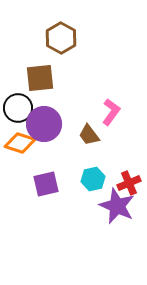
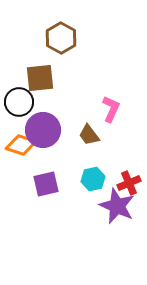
black circle: moved 1 px right, 6 px up
pink L-shape: moved 3 px up; rotated 12 degrees counterclockwise
purple circle: moved 1 px left, 6 px down
orange diamond: moved 1 px right, 2 px down
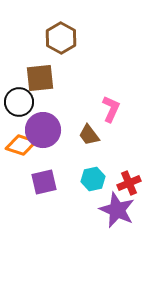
purple square: moved 2 px left, 2 px up
purple star: moved 4 px down
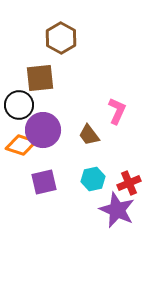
black circle: moved 3 px down
pink L-shape: moved 6 px right, 2 px down
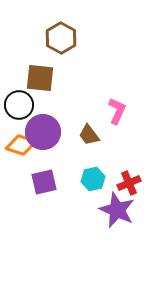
brown square: rotated 12 degrees clockwise
purple circle: moved 2 px down
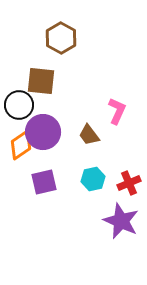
brown square: moved 1 px right, 3 px down
orange diamond: rotated 52 degrees counterclockwise
purple star: moved 4 px right, 11 px down
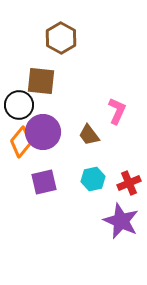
orange diamond: moved 3 px up; rotated 16 degrees counterclockwise
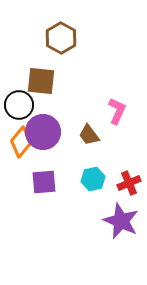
purple square: rotated 8 degrees clockwise
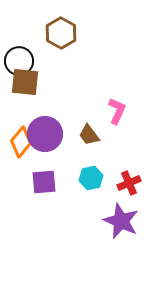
brown hexagon: moved 5 px up
brown square: moved 16 px left, 1 px down
black circle: moved 44 px up
purple circle: moved 2 px right, 2 px down
cyan hexagon: moved 2 px left, 1 px up
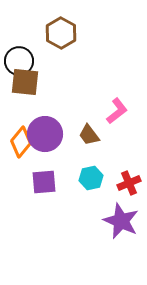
pink L-shape: rotated 28 degrees clockwise
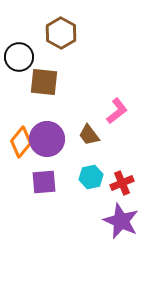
black circle: moved 4 px up
brown square: moved 19 px right
purple circle: moved 2 px right, 5 px down
cyan hexagon: moved 1 px up
red cross: moved 7 px left
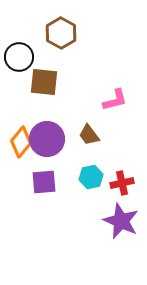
pink L-shape: moved 2 px left, 11 px up; rotated 24 degrees clockwise
red cross: rotated 10 degrees clockwise
